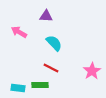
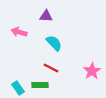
pink arrow: rotated 14 degrees counterclockwise
cyan rectangle: rotated 48 degrees clockwise
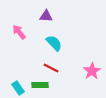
pink arrow: rotated 35 degrees clockwise
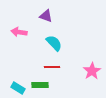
purple triangle: rotated 16 degrees clockwise
pink arrow: rotated 42 degrees counterclockwise
red line: moved 1 px right, 1 px up; rotated 28 degrees counterclockwise
cyan rectangle: rotated 24 degrees counterclockwise
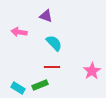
green rectangle: rotated 21 degrees counterclockwise
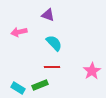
purple triangle: moved 2 px right, 1 px up
pink arrow: rotated 21 degrees counterclockwise
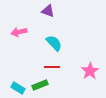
purple triangle: moved 4 px up
pink star: moved 2 px left
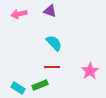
purple triangle: moved 2 px right
pink arrow: moved 18 px up
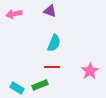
pink arrow: moved 5 px left
cyan semicircle: rotated 66 degrees clockwise
cyan rectangle: moved 1 px left
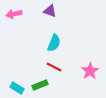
red line: moved 2 px right; rotated 28 degrees clockwise
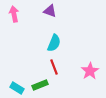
pink arrow: rotated 91 degrees clockwise
red line: rotated 42 degrees clockwise
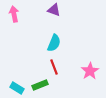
purple triangle: moved 4 px right, 1 px up
